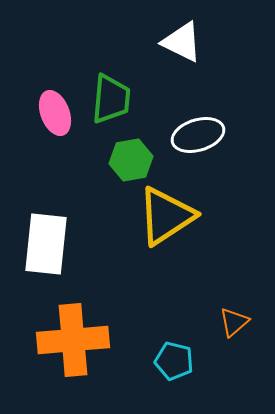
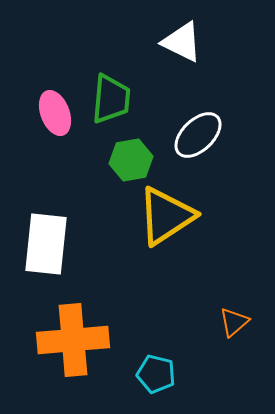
white ellipse: rotated 27 degrees counterclockwise
cyan pentagon: moved 18 px left, 13 px down
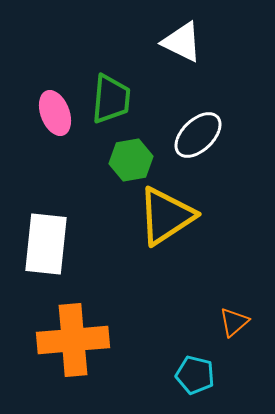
cyan pentagon: moved 39 px right, 1 px down
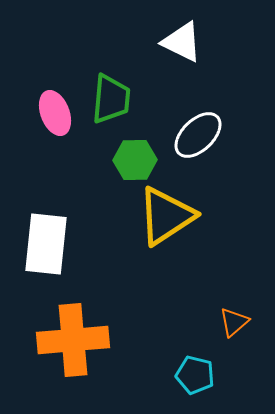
green hexagon: moved 4 px right; rotated 9 degrees clockwise
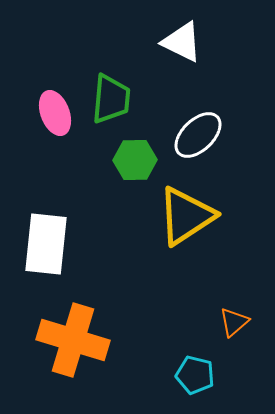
yellow triangle: moved 20 px right
orange cross: rotated 22 degrees clockwise
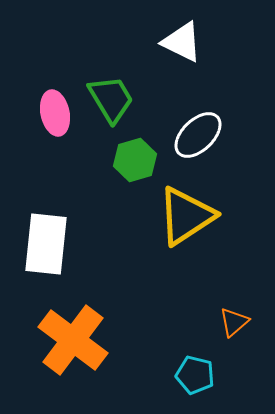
green trapezoid: rotated 36 degrees counterclockwise
pink ellipse: rotated 9 degrees clockwise
green hexagon: rotated 15 degrees counterclockwise
orange cross: rotated 20 degrees clockwise
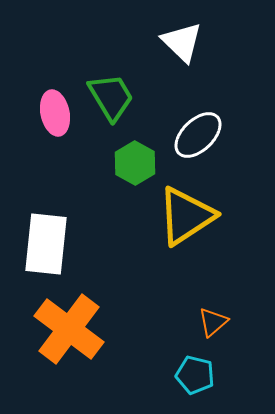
white triangle: rotated 18 degrees clockwise
green trapezoid: moved 2 px up
green hexagon: moved 3 px down; rotated 15 degrees counterclockwise
orange triangle: moved 21 px left
orange cross: moved 4 px left, 11 px up
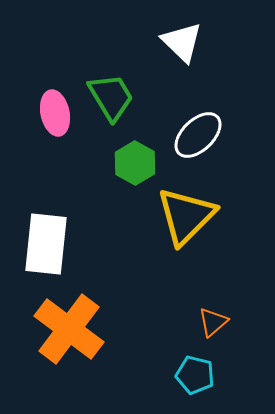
yellow triangle: rotated 12 degrees counterclockwise
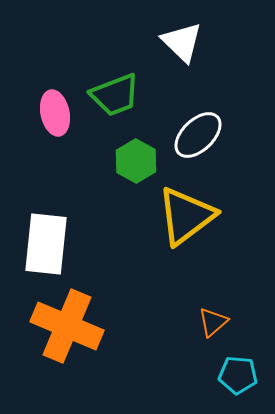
green trapezoid: moved 4 px right, 2 px up; rotated 100 degrees clockwise
green hexagon: moved 1 px right, 2 px up
yellow triangle: rotated 8 degrees clockwise
orange cross: moved 2 px left, 3 px up; rotated 14 degrees counterclockwise
cyan pentagon: moved 43 px right; rotated 9 degrees counterclockwise
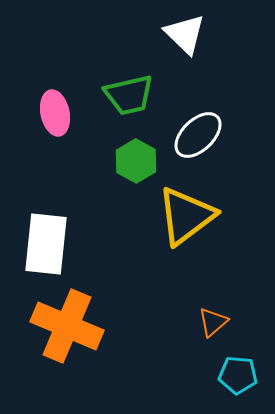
white triangle: moved 3 px right, 8 px up
green trapezoid: moved 14 px right; rotated 8 degrees clockwise
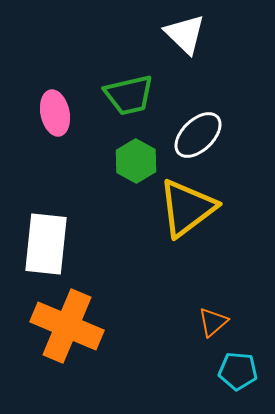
yellow triangle: moved 1 px right, 8 px up
cyan pentagon: moved 4 px up
